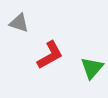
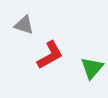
gray triangle: moved 5 px right, 2 px down
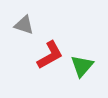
green triangle: moved 10 px left, 2 px up
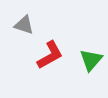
green triangle: moved 9 px right, 6 px up
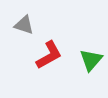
red L-shape: moved 1 px left
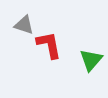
red L-shape: moved 10 px up; rotated 72 degrees counterclockwise
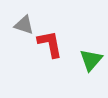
red L-shape: moved 1 px right, 1 px up
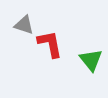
green triangle: rotated 20 degrees counterclockwise
